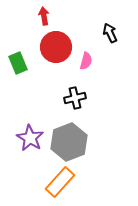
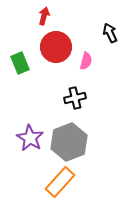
red arrow: rotated 24 degrees clockwise
green rectangle: moved 2 px right
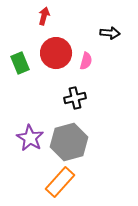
black arrow: rotated 120 degrees clockwise
red circle: moved 6 px down
gray hexagon: rotated 6 degrees clockwise
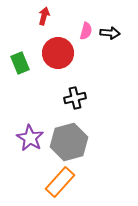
red circle: moved 2 px right
pink semicircle: moved 30 px up
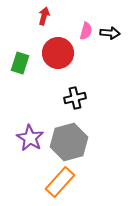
green rectangle: rotated 40 degrees clockwise
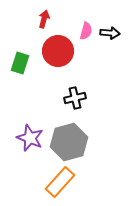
red arrow: moved 3 px down
red circle: moved 2 px up
purple star: rotated 8 degrees counterclockwise
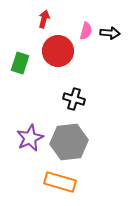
black cross: moved 1 px left, 1 px down; rotated 30 degrees clockwise
purple star: rotated 24 degrees clockwise
gray hexagon: rotated 9 degrees clockwise
orange rectangle: rotated 64 degrees clockwise
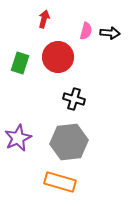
red circle: moved 6 px down
purple star: moved 12 px left
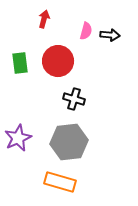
black arrow: moved 2 px down
red circle: moved 4 px down
green rectangle: rotated 25 degrees counterclockwise
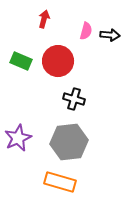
green rectangle: moved 1 px right, 2 px up; rotated 60 degrees counterclockwise
